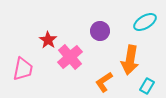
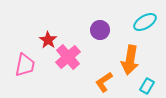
purple circle: moved 1 px up
pink cross: moved 2 px left
pink trapezoid: moved 2 px right, 4 px up
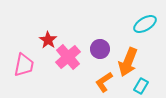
cyan ellipse: moved 2 px down
purple circle: moved 19 px down
orange arrow: moved 2 px left, 2 px down; rotated 12 degrees clockwise
pink trapezoid: moved 1 px left
cyan rectangle: moved 6 px left
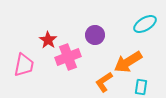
purple circle: moved 5 px left, 14 px up
pink cross: rotated 20 degrees clockwise
orange arrow: rotated 36 degrees clockwise
cyan rectangle: moved 1 px down; rotated 21 degrees counterclockwise
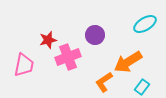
red star: rotated 24 degrees clockwise
cyan rectangle: moved 1 px right; rotated 28 degrees clockwise
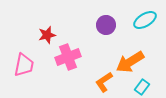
cyan ellipse: moved 4 px up
purple circle: moved 11 px right, 10 px up
red star: moved 1 px left, 5 px up
orange arrow: moved 2 px right
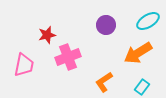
cyan ellipse: moved 3 px right, 1 px down
orange arrow: moved 8 px right, 9 px up
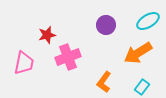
pink trapezoid: moved 2 px up
orange L-shape: rotated 20 degrees counterclockwise
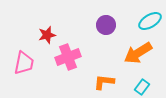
cyan ellipse: moved 2 px right
orange L-shape: rotated 60 degrees clockwise
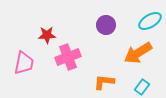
red star: rotated 12 degrees clockwise
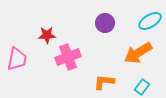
purple circle: moved 1 px left, 2 px up
pink trapezoid: moved 7 px left, 4 px up
